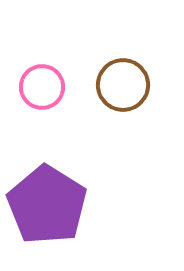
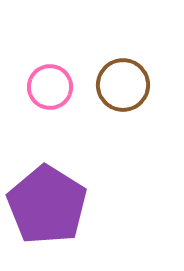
pink circle: moved 8 px right
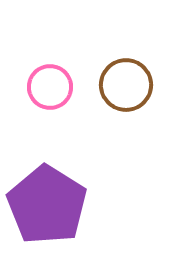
brown circle: moved 3 px right
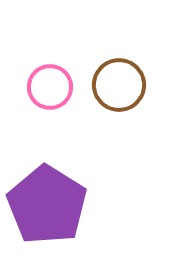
brown circle: moved 7 px left
